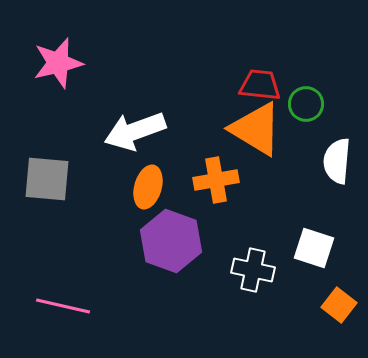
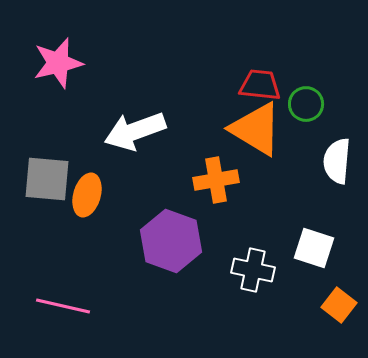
orange ellipse: moved 61 px left, 8 px down
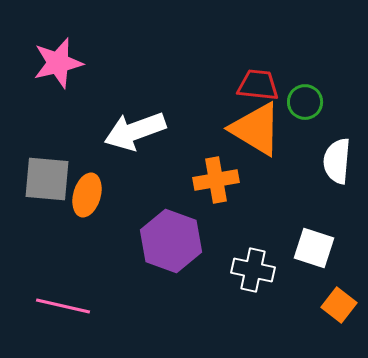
red trapezoid: moved 2 px left
green circle: moved 1 px left, 2 px up
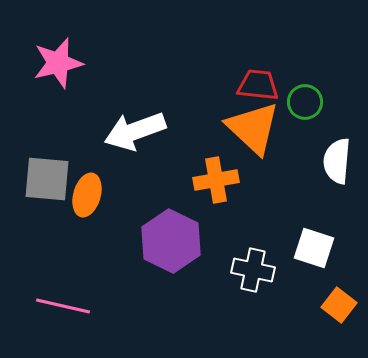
orange triangle: moved 3 px left, 1 px up; rotated 12 degrees clockwise
purple hexagon: rotated 6 degrees clockwise
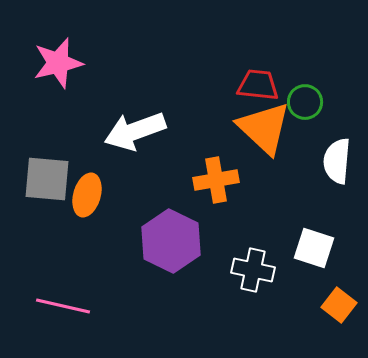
orange triangle: moved 11 px right
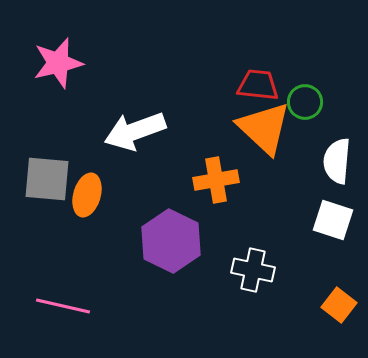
white square: moved 19 px right, 28 px up
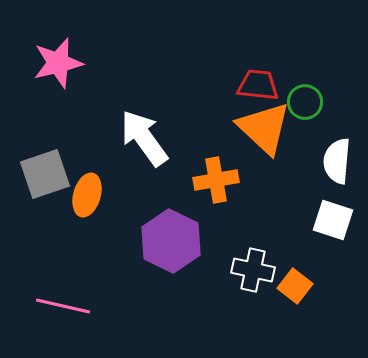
white arrow: moved 9 px right, 7 px down; rotated 74 degrees clockwise
gray square: moved 2 px left, 5 px up; rotated 24 degrees counterclockwise
orange square: moved 44 px left, 19 px up
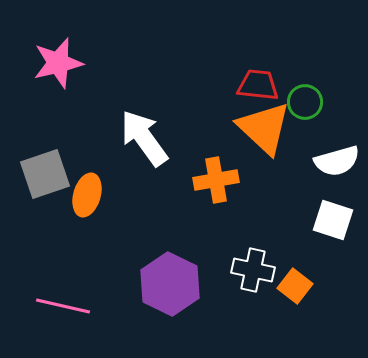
white semicircle: rotated 111 degrees counterclockwise
purple hexagon: moved 1 px left, 43 px down
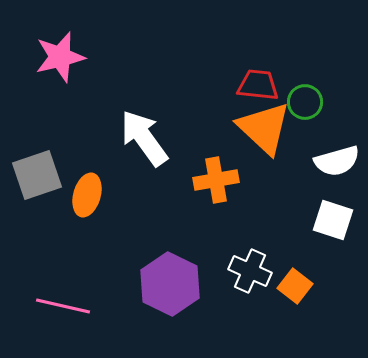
pink star: moved 2 px right, 6 px up
gray square: moved 8 px left, 1 px down
white cross: moved 3 px left, 1 px down; rotated 12 degrees clockwise
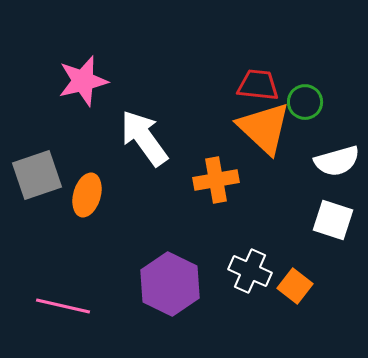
pink star: moved 23 px right, 24 px down
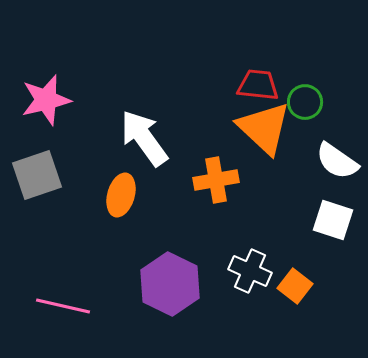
pink star: moved 37 px left, 19 px down
white semicircle: rotated 51 degrees clockwise
orange ellipse: moved 34 px right
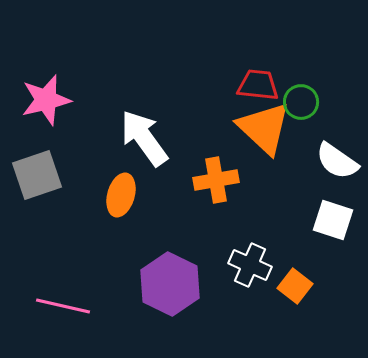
green circle: moved 4 px left
white cross: moved 6 px up
